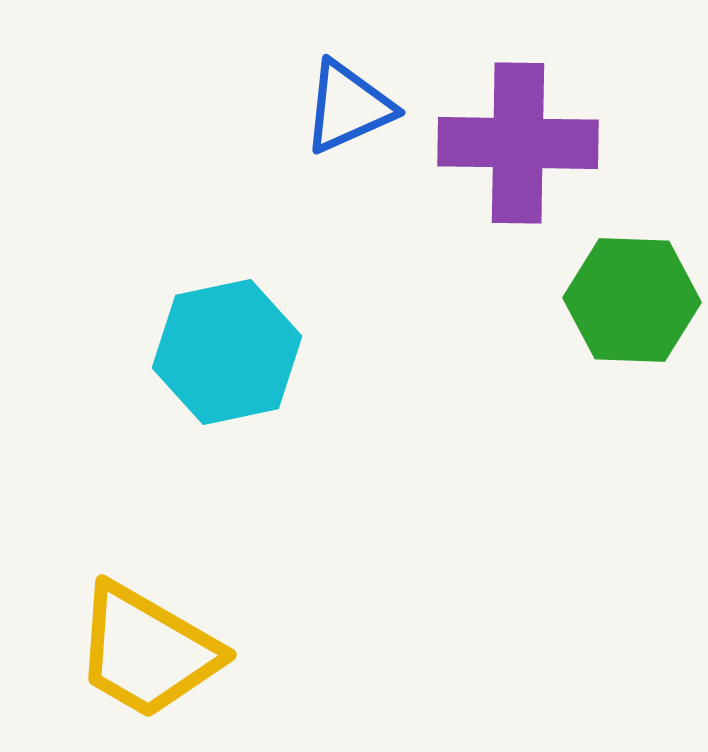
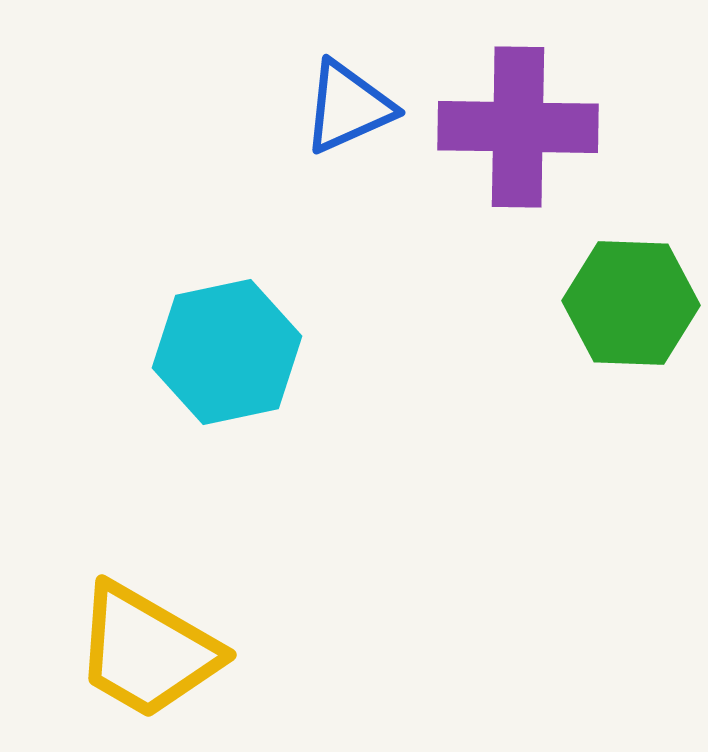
purple cross: moved 16 px up
green hexagon: moved 1 px left, 3 px down
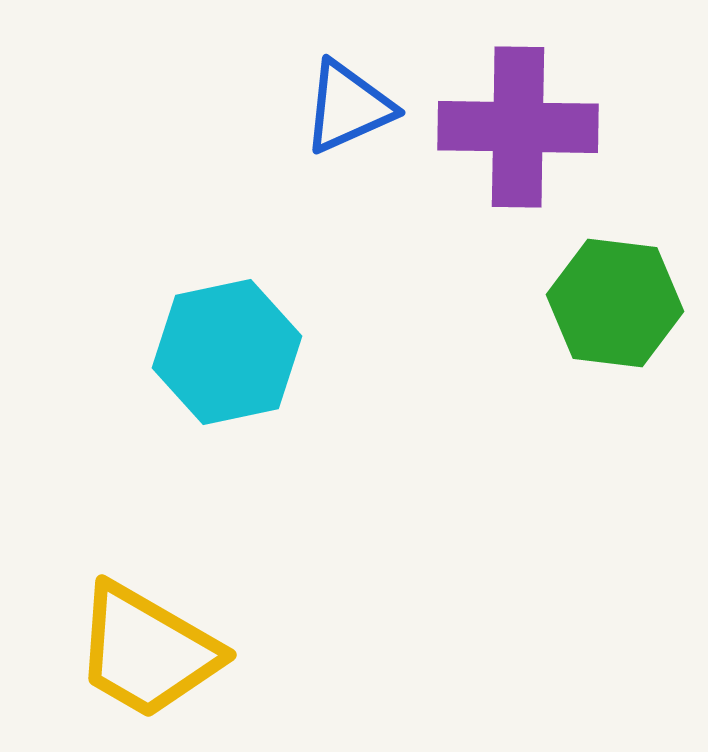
green hexagon: moved 16 px left; rotated 5 degrees clockwise
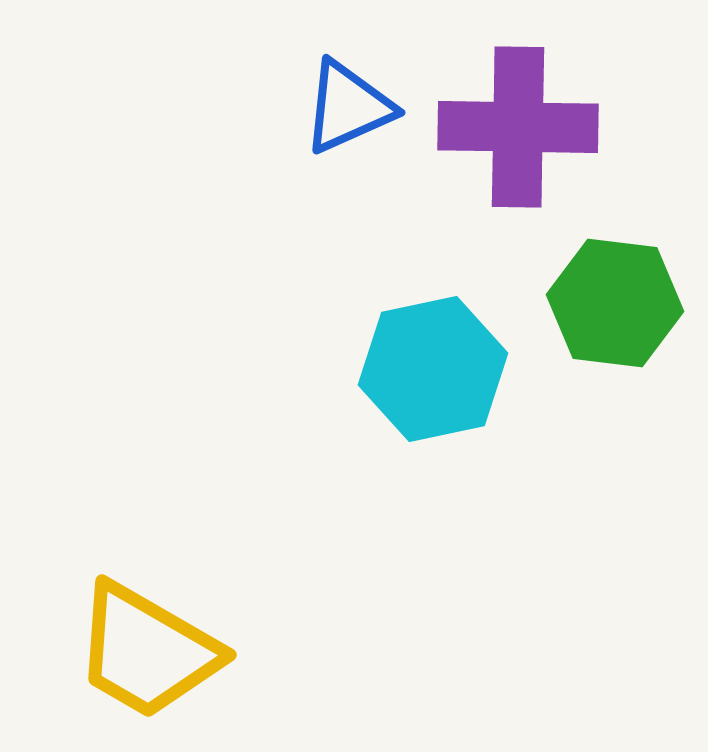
cyan hexagon: moved 206 px right, 17 px down
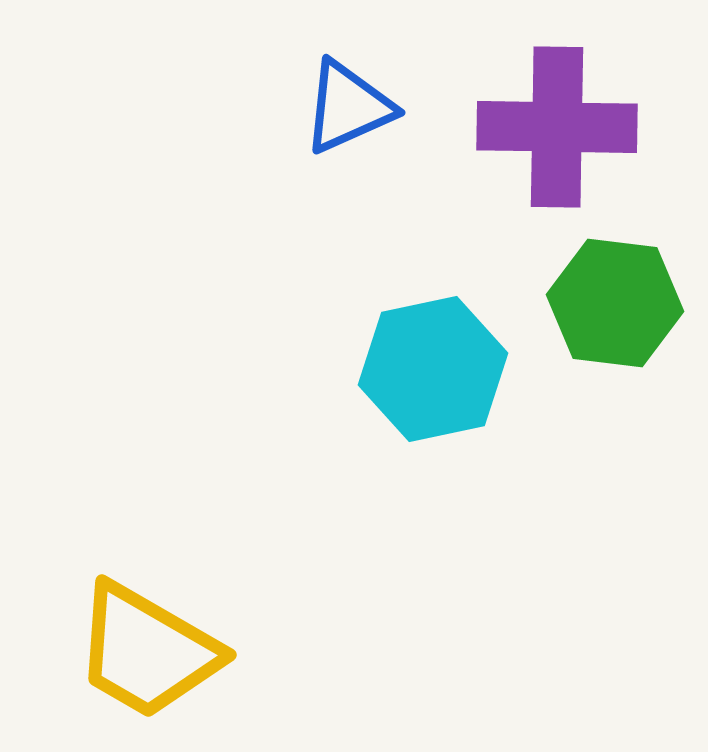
purple cross: moved 39 px right
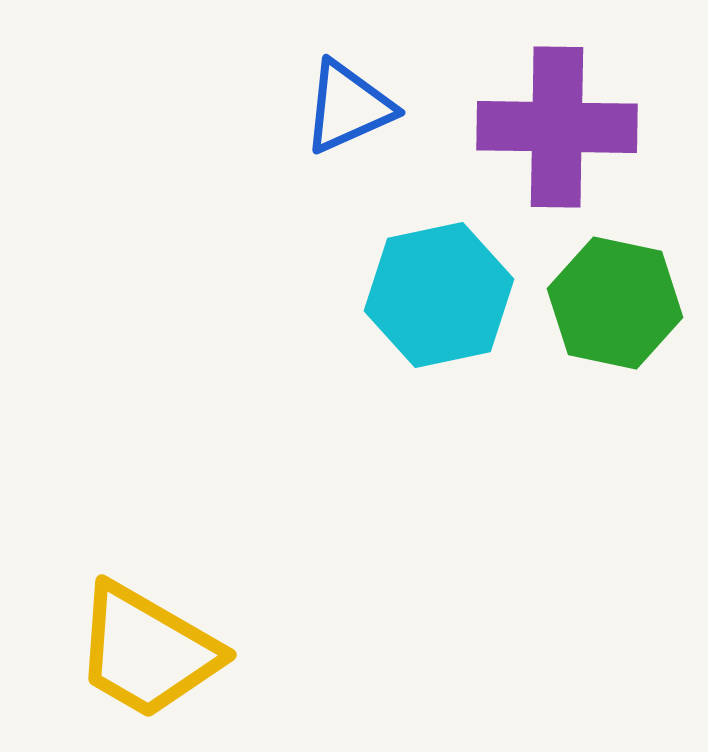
green hexagon: rotated 5 degrees clockwise
cyan hexagon: moved 6 px right, 74 px up
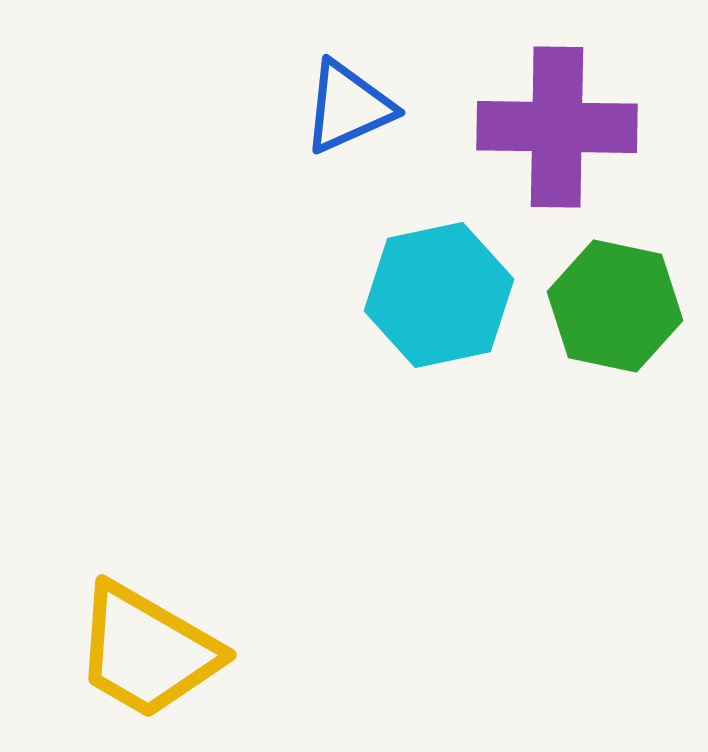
green hexagon: moved 3 px down
